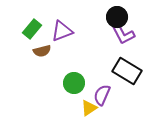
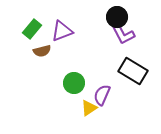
black rectangle: moved 6 px right
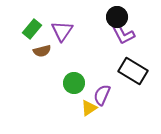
purple triangle: rotated 35 degrees counterclockwise
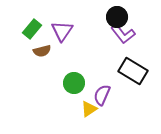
purple L-shape: rotated 10 degrees counterclockwise
yellow triangle: moved 1 px down
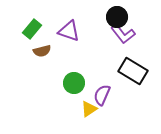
purple triangle: moved 7 px right; rotated 45 degrees counterclockwise
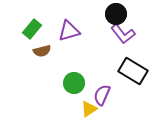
black circle: moved 1 px left, 3 px up
purple triangle: rotated 35 degrees counterclockwise
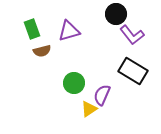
green rectangle: rotated 60 degrees counterclockwise
purple L-shape: moved 9 px right, 1 px down
